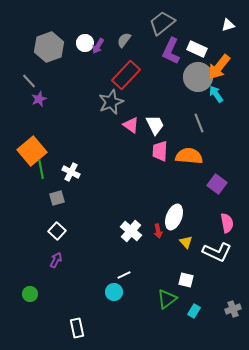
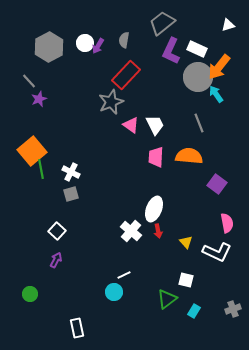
gray semicircle at (124, 40): rotated 28 degrees counterclockwise
gray hexagon at (49, 47): rotated 8 degrees counterclockwise
pink trapezoid at (160, 151): moved 4 px left, 6 px down
gray square at (57, 198): moved 14 px right, 4 px up
white ellipse at (174, 217): moved 20 px left, 8 px up
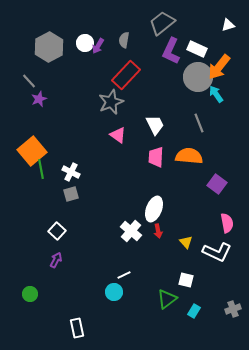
pink triangle at (131, 125): moved 13 px left, 10 px down
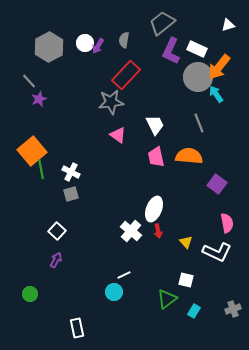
gray star at (111, 102): rotated 15 degrees clockwise
pink trapezoid at (156, 157): rotated 15 degrees counterclockwise
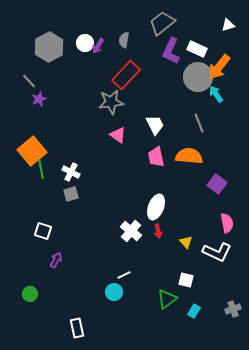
white ellipse at (154, 209): moved 2 px right, 2 px up
white square at (57, 231): moved 14 px left; rotated 24 degrees counterclockwise
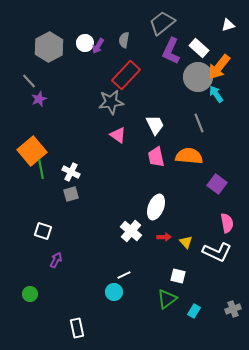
white rectangle at (197, 49): moved 2 px right, 1 px up; rotated 18 degrees clockwise
red arrow at (158, 231): moved 6 px right, 6 px down; rotated 80 degrees counterclockwise
white square at (186, 280): moved 8 px left, 4 px up
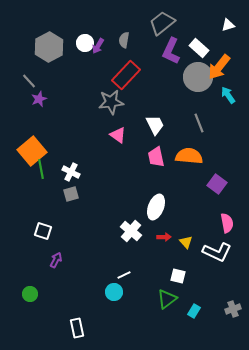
cyan arrow at (216, 94): moved 12 px right, 1 px down
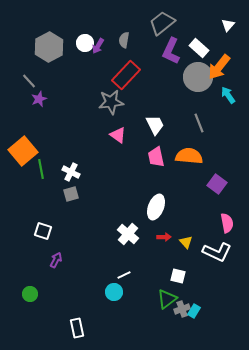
white triangle at (228, 25): rotated 32 degrees counterclockwise
orange square at (32, 151): moved 9 px left
white cross at (131, 231): moved 3 px left, 3 px down
gray cross at (233, 309): moved 51 px left
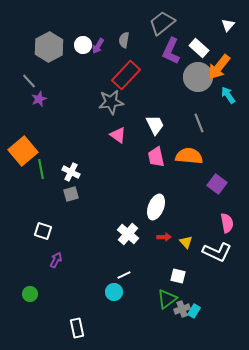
white circle at (85, 43): moved 2 px left, 2 px down
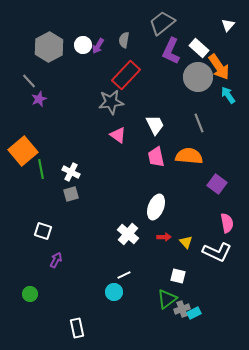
orange arrow at (219, 67): rotated 72 degrees counterclockwise
cyan rectangle at (194, 311): moved 2 px down; rotated 32 degrees clockwise
